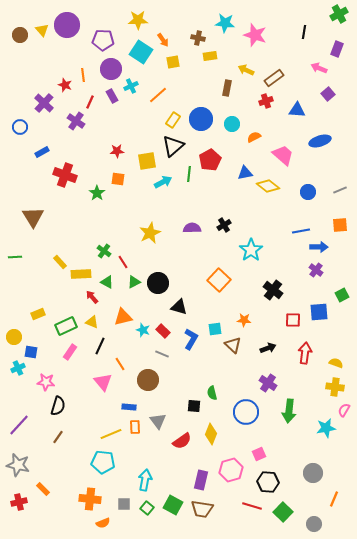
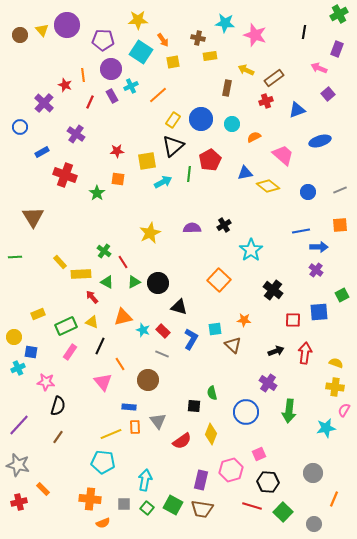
blue triangle at (297, 110): rotated 24 degrees counterclockwise
purple cross at (76, 121): moved 13 px down
black arrow at (268, 348): moved 8 px right, 3 px down
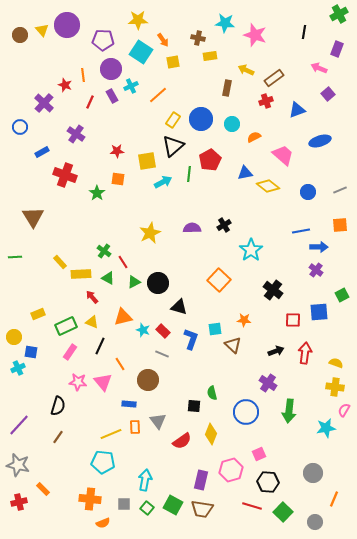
green triangle at (107, 282): moved 1 px right, 4 px up
blue L-shape at (191, 339): rotated 10 degrees counterclockwise
pink star at (46, 382): moved 32 px right
blue rectangle at (129, 407): moved 3 px up
gray circle at (314, 524): moved 1 px right, 2 px up
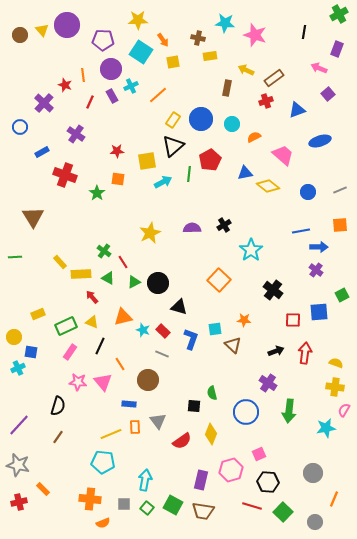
brown trapezoid at (202, 509): moved 1 px right, 2 px down
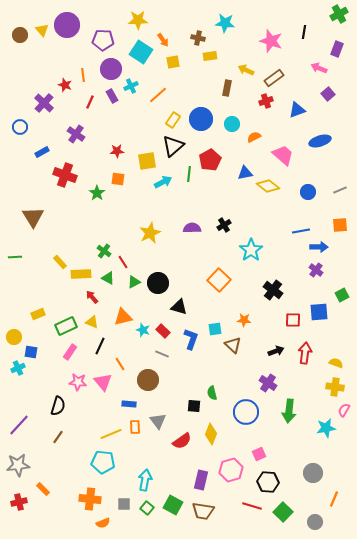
pink star at (255, 35): moved 16 px right, 6 px down
gray star at (18, 465): rotated 20 degrees counterclockwise
